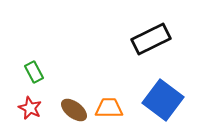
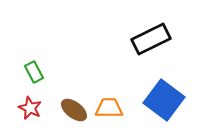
blue square: moved 1 px right
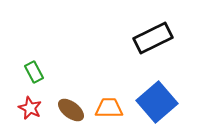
black rectangle: moved 2 px right, 1 px up
blue square: moved 7 px left, 2 px down; rotated 12 degrees clockwise
brown ellipse: moved 3 px left
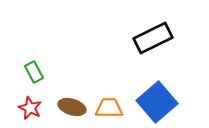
brown ellipse: moved 1 px right, 3 px up; rotated 20 degrees counterclockwise
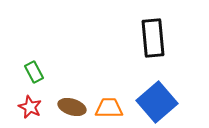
black rectangle: rotated 69 degrees counterclockwise
red star: moved 1 px up
